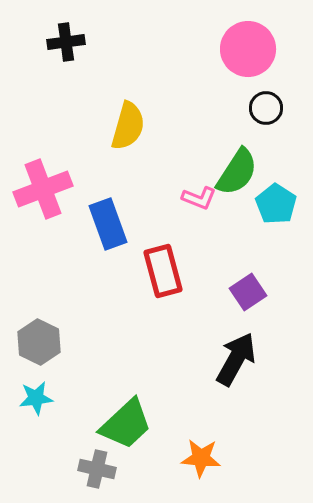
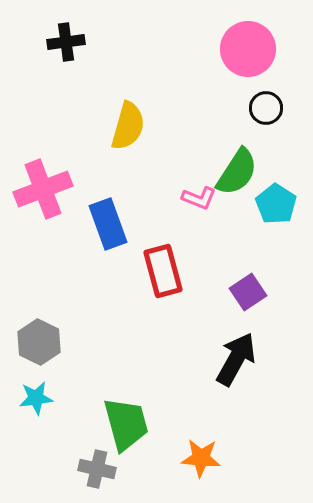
green trapezoid: rotated 62 degrees counterclockwise
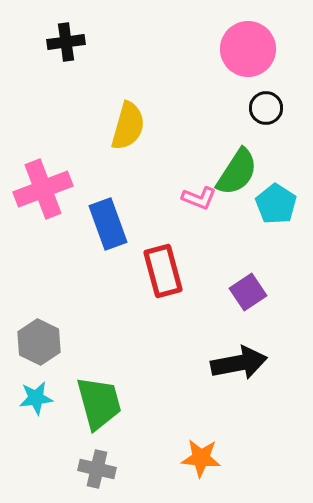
black arrow: moved 3 px right, 4 px down; rotated 50 degrees clockwise
green trapezoid: moved 27 px left, 21 px up
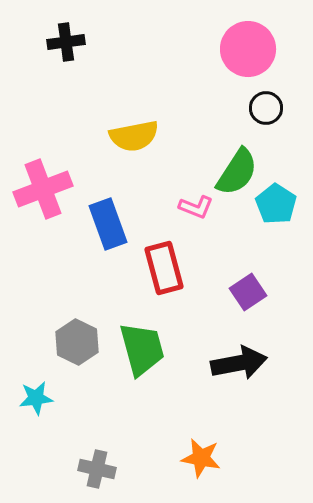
yellow semicircle: moved 6 px right, 10 px down; rotated 63 degrees clockwise
pink L-shape: moved 3 px left, 9 px down
red rectangle: moved 1 px right, 3 px up
gray hexagon: moved 38 px right
green trapezoid: moved 43 px right, 54 px up
orange star: rotated 6 degrees clockwise
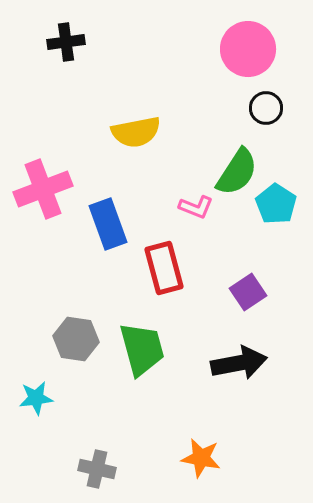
yellow semicircle: moved 2 px right, 4 px up
gray hexagon: moved 1 px left, 3 px up; rotated 18 degrees counterclockwise
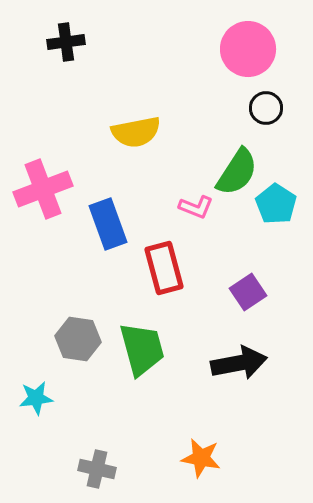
gray hexagon: moved 2 px right
